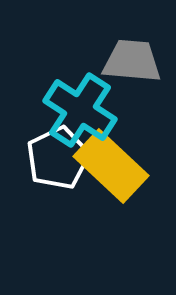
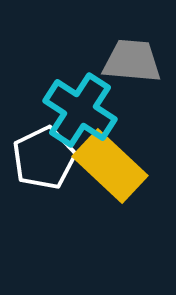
white pentagon: moved 14 px left
yellow rectangle: moved 1 px left
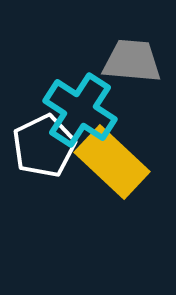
white pentagon: moved 12 px up
yellow rectangle: moved 2 px right, 4 px up
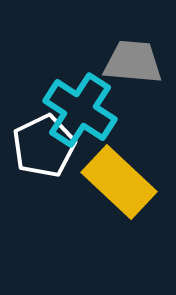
gray trapezoid: moved 1 px right, 1 px down
yellow rectangle: moved 7 px right, 20 px down
